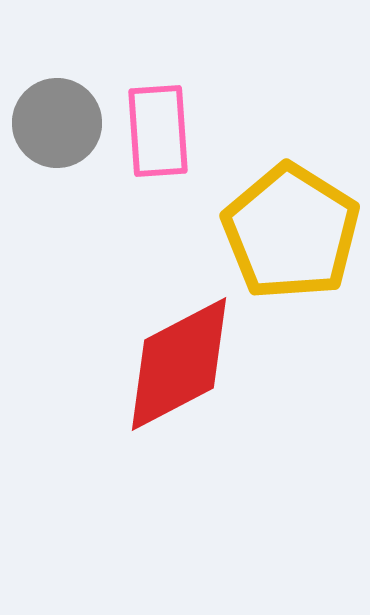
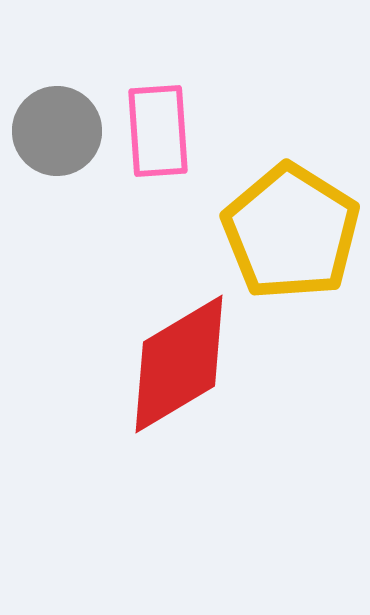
gray circle: moved 8 px down
red diamond: rotated 3 degrees counterclockwise
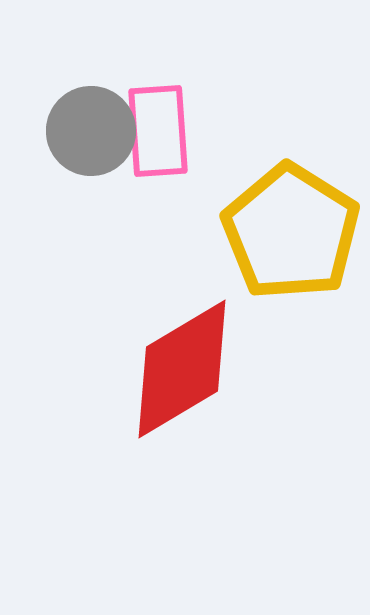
gray circle: moved 34 px right
red diamond: moved 3 px right, 5 px down
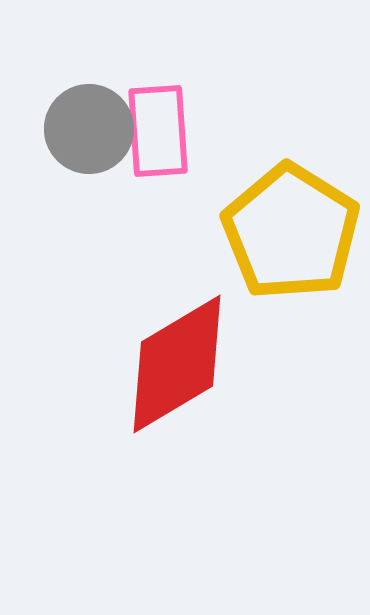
gray circle: moved 2 px left, 2 px up
red diamond: moved 5 px left, 5 px up
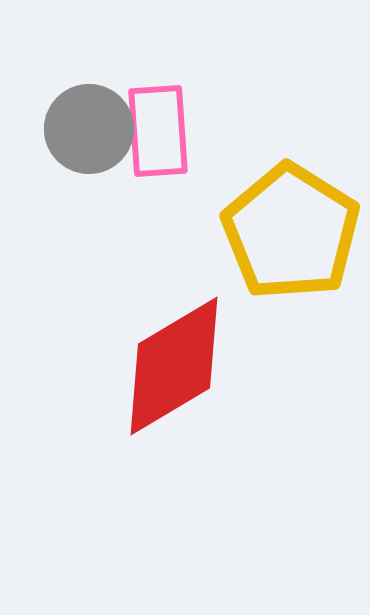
red diamond: moved 3 px left, 2 px down
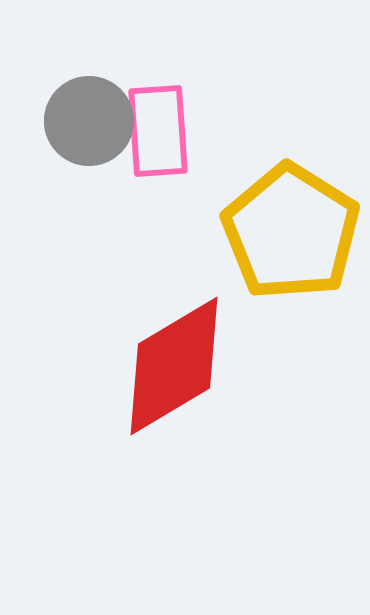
gray circle: moved 8 px up
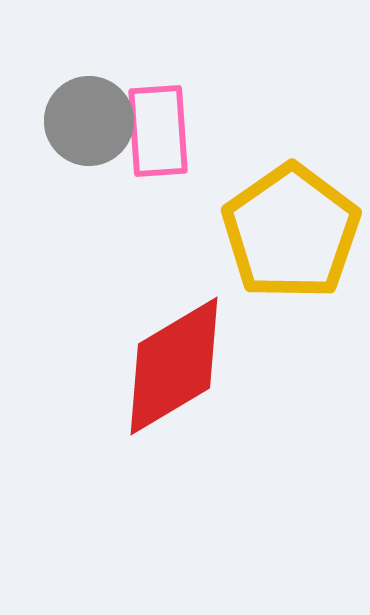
yellow pentagon: rotated 5 degrees clockwise
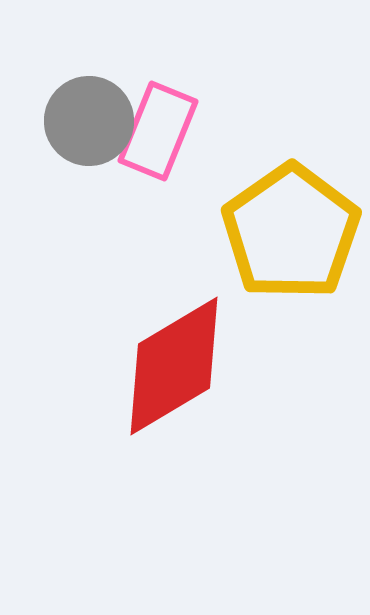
pink rectangle: rotated 26 degrees clockwise
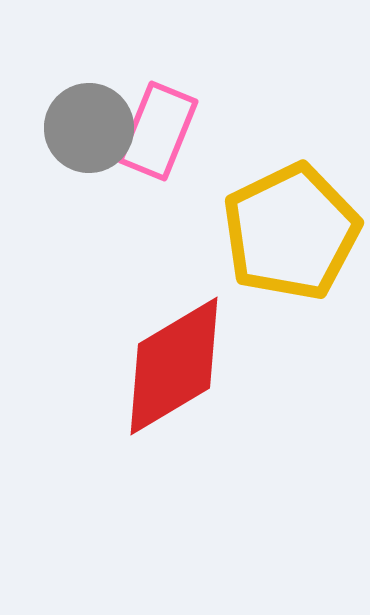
gray circle: moved 7 px down
yellow pentagon: rotated 9 degrees clockwise
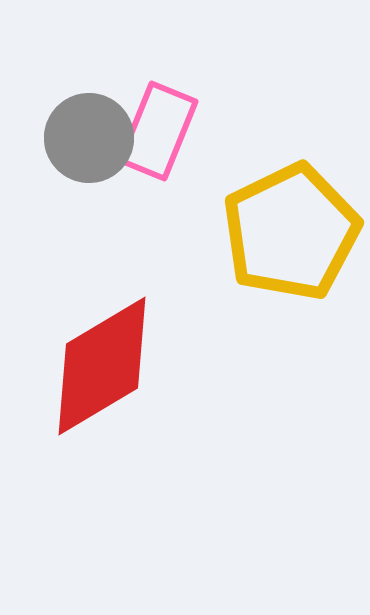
gray circle: moved 10 px down
red diamond: moved 72 px left
